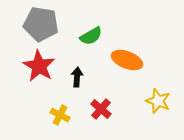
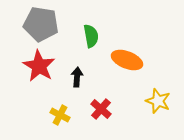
green semicircle: rotated 70 degrees counterclockwise
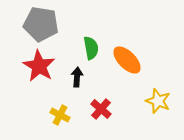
green semicircle: moved 12 px down
orange ellipse: rotated 24 degrees clockwise
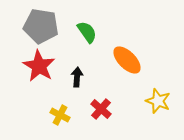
gray pentagon: moved 2 px down
green semicircle: moved 4 px left, 16 px up; rotated 25 degrees counterclockwise
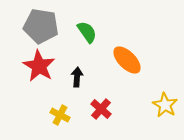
yellow star: moved 7 px right, 4 px down; rotated 10 degrees clockwise
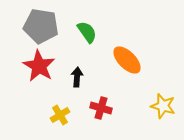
yellow star: moved 2 px left, 1 px down; rotated 15 degrees counterclockwise
red cross: moved 1 px up; rotated 25 degrees counterclockwise
yellow cross: rotated 30 degrees clockwise
